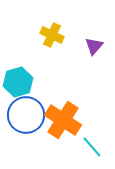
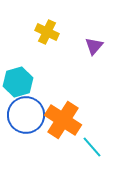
yellow cross: moved 5 px left, 3 px up
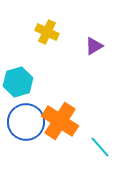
purple triangle: rotated 18 degrees clockwise
blue circle: moved 7 px down
orange cross: moved 3 px left, 1 px down
cyan line: moved 8 px right
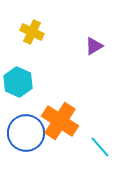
yellow cross: moved 15 px left
cyan hexagon: rotated 20 degrees counterclockwise
blue circle: moved 11 px down
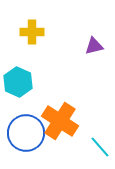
yellow cross: rotated 25 degrees counterclockwise
purple triangle: rotated 18 degrees clockwise
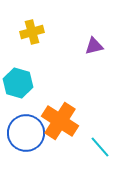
yellow cross: rotated 15 degrees counterclockwise
cyan hexagon: moved 1 px down; rotated 8 degrees counterclockwise
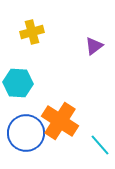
purple triangle: rotated 24 degrees counterclockwise
cyan hexagon: rotated 12 degrees counterclockwise
cyan line: moved 2 px up
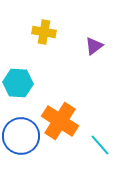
yellow cross: moved 12 px right; rotated 25 degrees clockwise
blue circle: moved 5 px left, 3 px down
